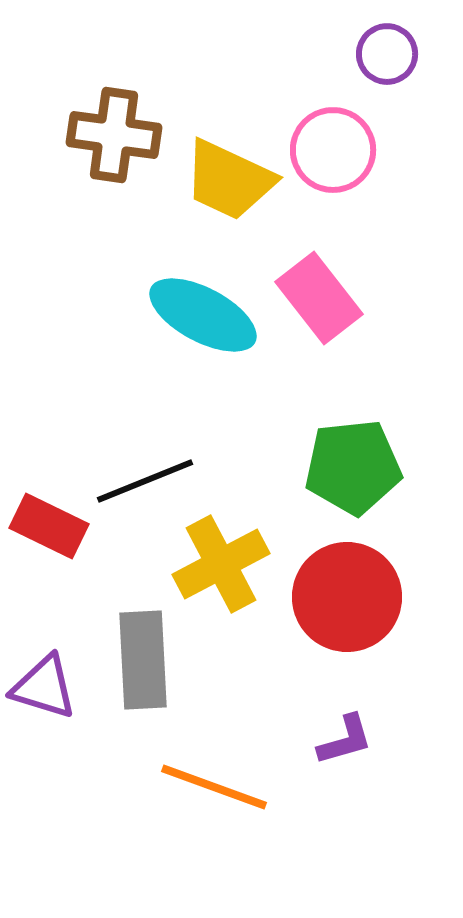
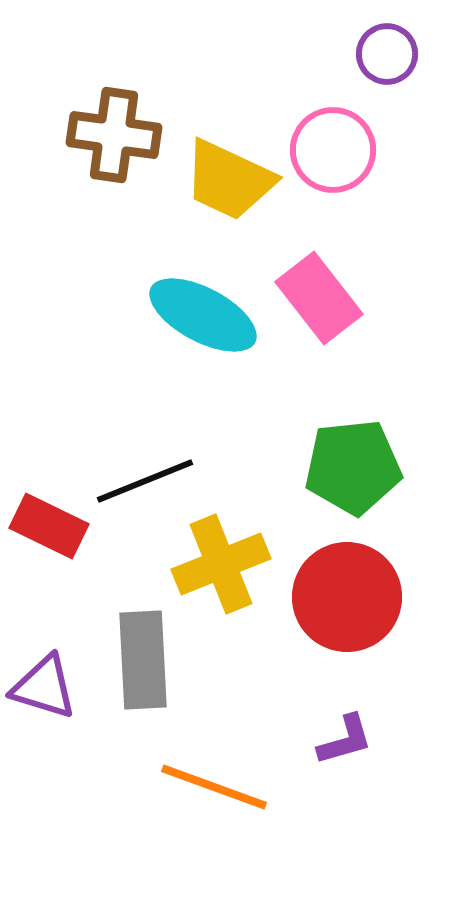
yellow cross: rotated 6 degrees clockwise
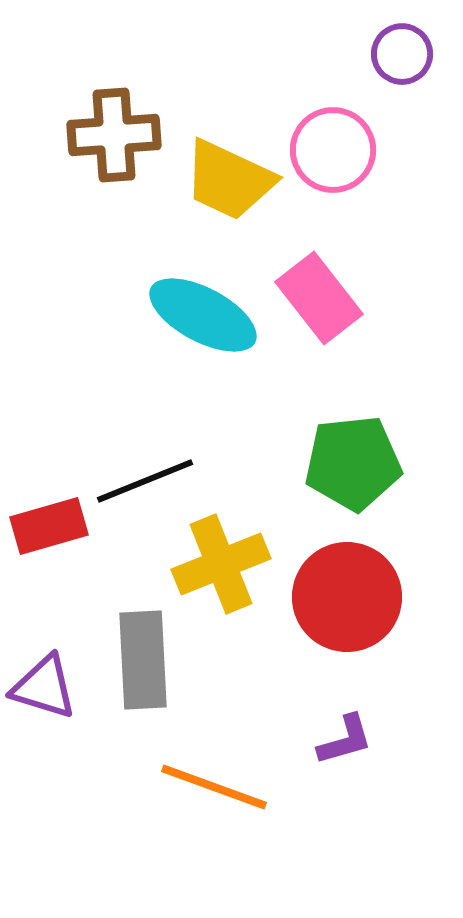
purple circle: moved 15 px right
brown cross: rotated 12 degrees counterclockwise
green pentagon: moved 4 px up
red rectangle: rotated 42 degrees counterclockwise
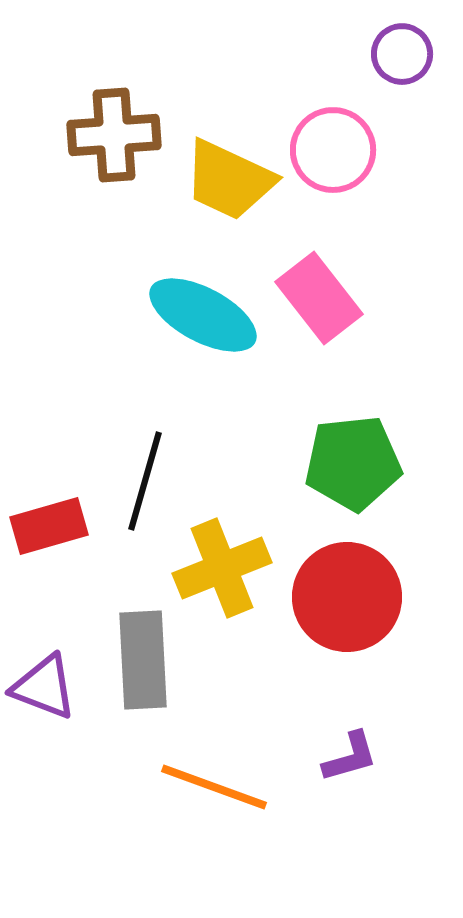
black line: rotated 52 degrees counterclockwise
yellow cross: moved 1 px right, 4 px down
purple triangle: rotated 4 degrees clockwise
purple L-shape: moved 5 px right, 17 px down
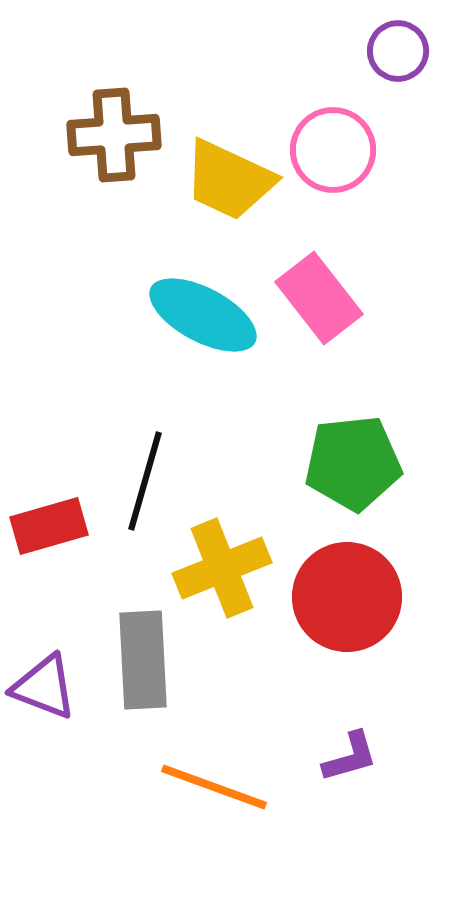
purple circle: moved 4 px left, 3 px up
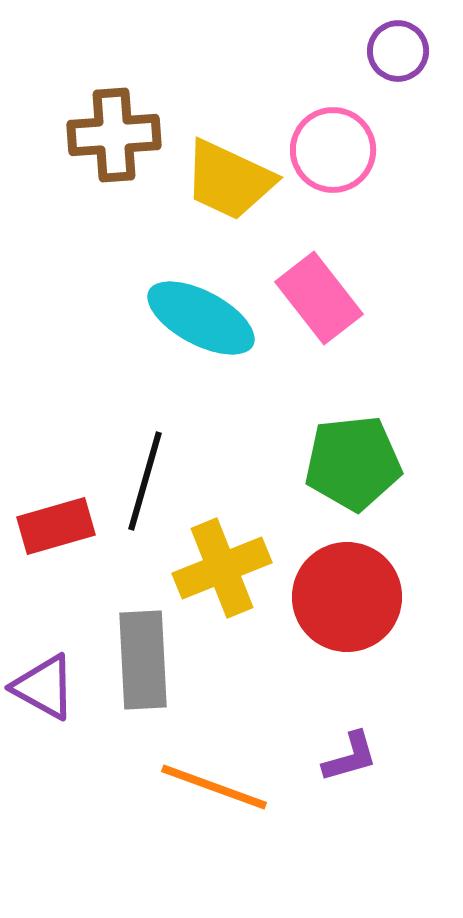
cyan ellipse: moved 2 px left, 3 px down
red rectangle: moved 7 px right
purple triangle: rotated 8 degrees clockwise
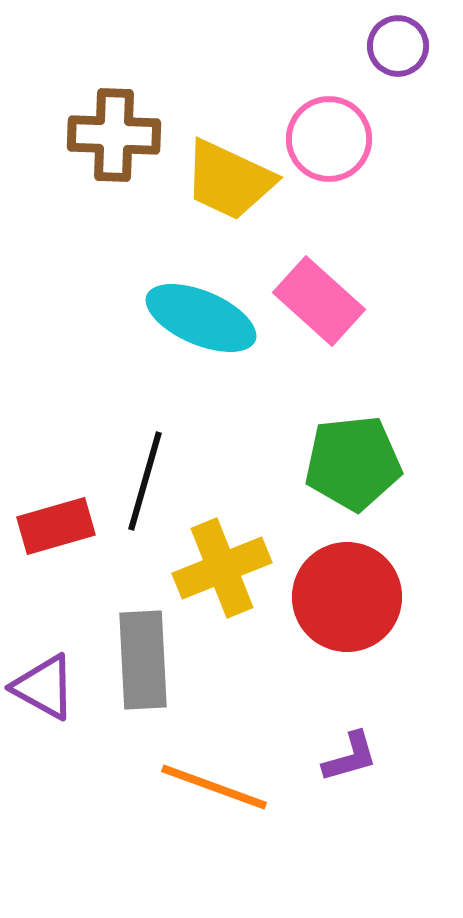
purple circle: moved 5 px up
brown cross: rotated 6 degrees clockwise
pink circle: moved 4 px left, 11 px up
pink rectangle: moved 3 px down; rotated 10 degrees counterclockwise
cyan ellipse: rotated 5 degrees counterclockwise
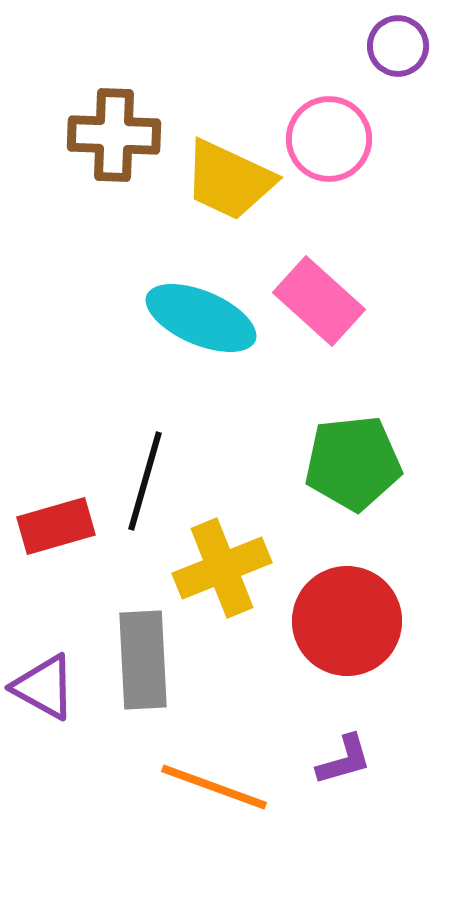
red circle: moved 24 px down
purple L-shape: moved 6 px left, 3 px down
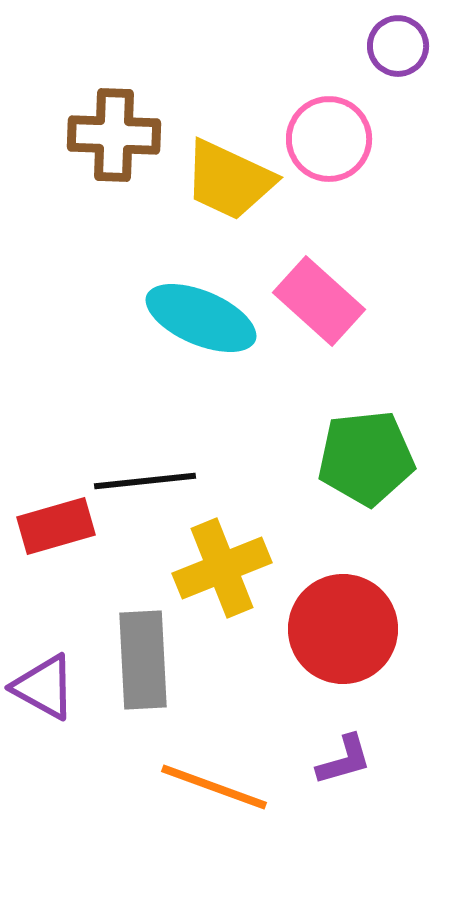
green pentagon: moved 13 px right, 5 px up
black line: rotated 68 degrees clockwise
red circle: moved 4 px left, 8 px down
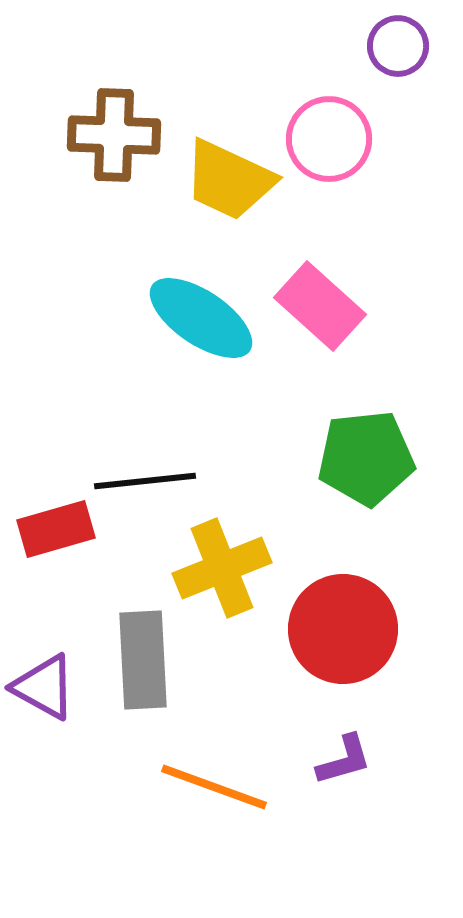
pink rectangle: moved 1 px right, 5 px down
cyan ellipse: rotated 11 degrees clockwise
red rectangle: moved 3 px down
